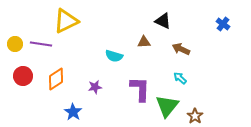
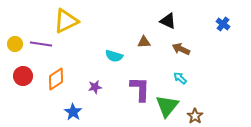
black triangle: moved 5 px right
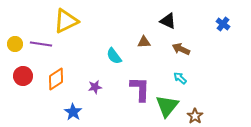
cyan semicircle: rotated 36 degrees clockwise
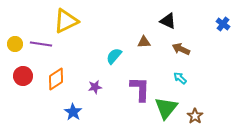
cyan semicircle: rotated 78 degrees clockwise
green triangle: moved 1 px left, 2 px down
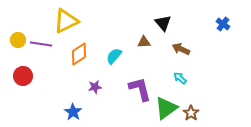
black triangle: moved 5 px left, 2 px down; rotated 24 degrees clockwise
yellow circle: moved 3 px right, 4 px up
orange diamond: moved 23 px right, 25 px up
purple L-shape: rotated 16 degrees counterclockwise
green triangle: rotated 15 degrees clockwise
brown star: moved 4 px left, 3 px up
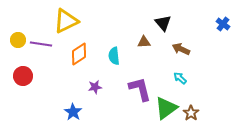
cyan semicircle: rotated 48 degrees counterclockwise
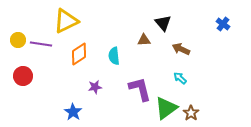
brown triangle: moved 2 px up
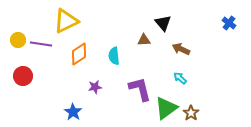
blue cross: moved 6 px right, 1 px up
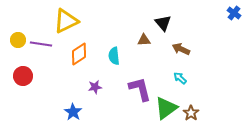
blue cross: moved 5 px right, 10 px up
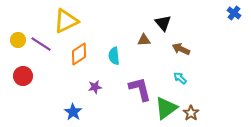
purple line: rotated 25 degrees clockwise
